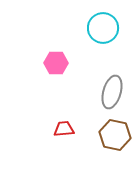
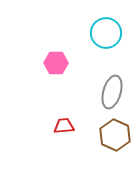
cyan circle: moved 3 px right, 5 px down
red trapezoid: moved 3 px up
brown hexagon: rotated 12 degrees clockwise
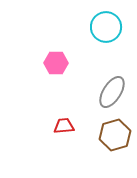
cyan circle: moved 6 px up
gray ellipse: rotated 16 degrees clockwise
brown hexagon: rotated 20 degrees clockwise
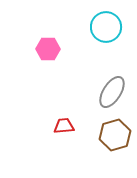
pink hexagon: moved 8 px left, 14 px up
